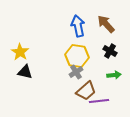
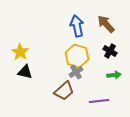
blue arrow: moved 1 px left
yellow hexagon: rotated 10 degrees clockwise
brown trapezoid: moved 22 px left
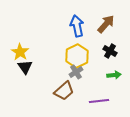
brown arrow: rotated 84 degrees clockwise
yellow hexagon: rotated 15 degrees clockwise
black triangle: moved 5 px up; rotated 42 degrees clockwise
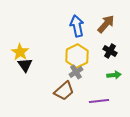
black triangle: moved 2 px up
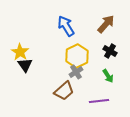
blue arrow: moved 11 px left; rotated 20 degrees counterclockwise
green arrow: moved 6 px left, 1 px down; rotated 64 degrees clockwise
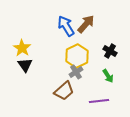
brown arrow: moved 20 px left
yellow star: moved 2 px right, 4 px up
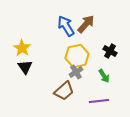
yellow hexagon: rotated 15 degrees clockwise
black triangle: moved 2 px down
green arrow: moved 4 px left
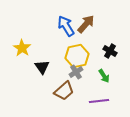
black triangle: moved 17 px right
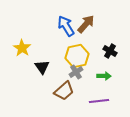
green arrow: rotated 56 degrees counterclockwise
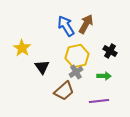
brown arrow: rotated 12 degrees counterclockwise
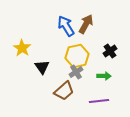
black cross: rotated 24 degrees clockwise
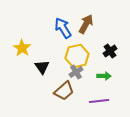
blue arrow: moved 3 px left, 2 px down
